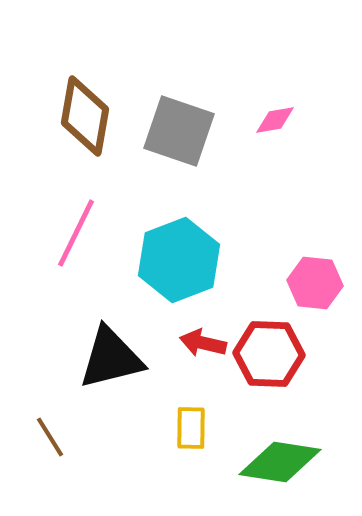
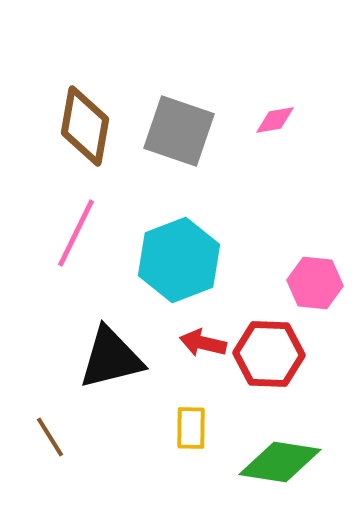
brown diamond: moved 10 px down
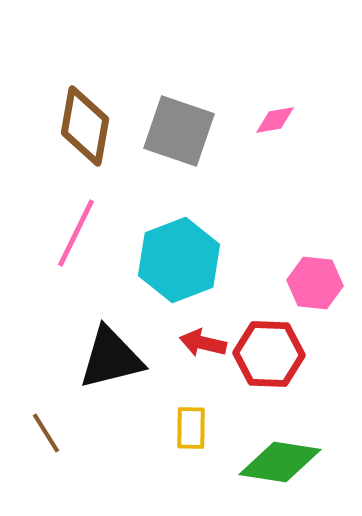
brown line: moved 4 px left, 4 px up
